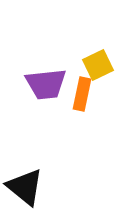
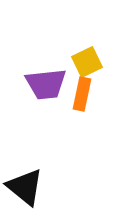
yellow square: moved 11 px left, 3 px up
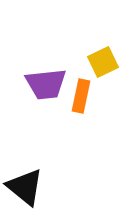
yellow square: moved 16 px right
orange rectangle: moved 1 px left, 2 px down
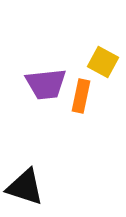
yellow square: rotated 36 degrees counterclockwise
black triangle: rotated 21 degrees counterclockwise
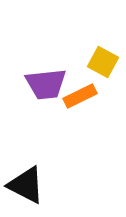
orange rectangle: moved 1 px left; rotated 52 degrees clockwise
black triangle: moved 1 px right, 2 px up; rotated 9 degrees clockwise
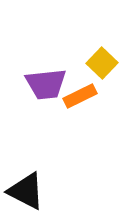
yellow square: moved 1 px left, 1 px down; rotated 16 degrees clockwise
black triangle: moved 6 px down
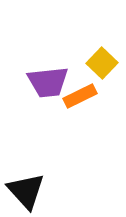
purple trapezoid: moved 2 px right, 2 px up
black triangle: rotated 21 degrees clockwise
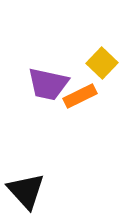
purple trapezoid: moved 2 px down; rotated 18 degrees clockwise
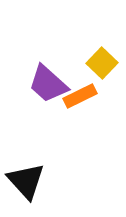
purple trapezoid: rotated 30 degrees clockwise
black triangle: moved 10 px up
